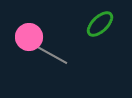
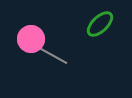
pink circle: moved 2 px right, 2 px down
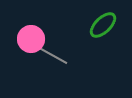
green ellipse: moved 3 px right, 1 px down
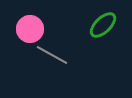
pink circle: moved 1 px left, 10 px up
